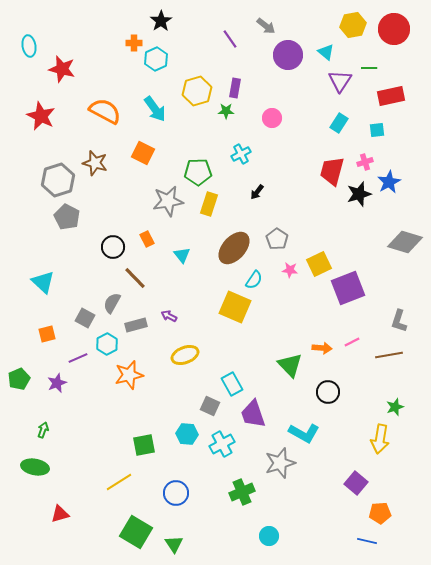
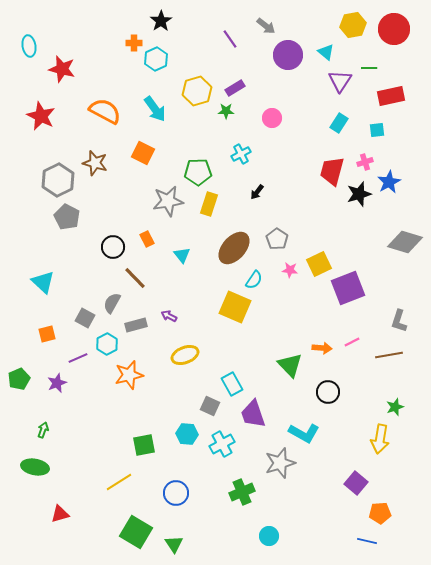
purple rectangle at (235, 88): rotated 48 degrees clockwise
gray hexagon at (58, 180): rotated 8 degrees counterclockwise
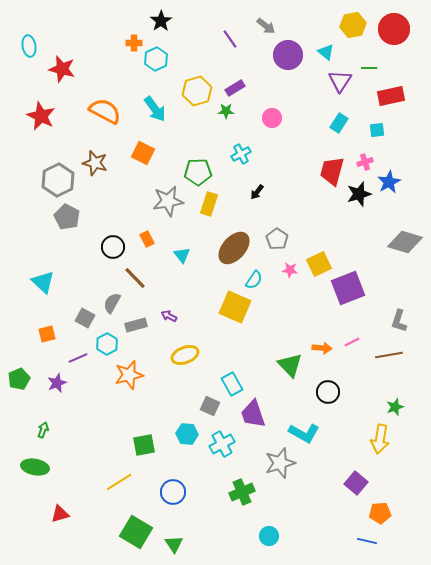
blue circle at (176, 493): moved 3 px left, 1 px up
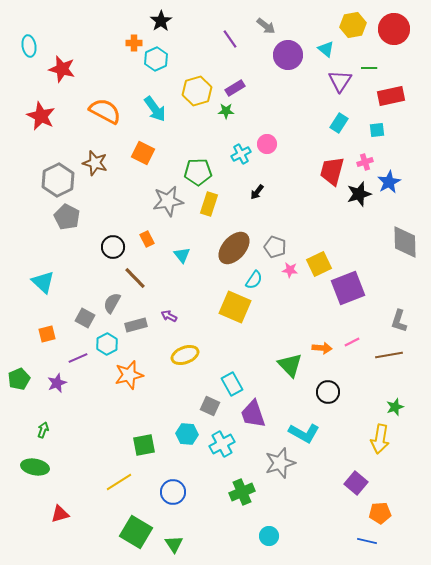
cyan triangle at (326, 52): moved 3 px up
pink circle at (272, 118): moved 5 px left, 26 px down
gray pentagon at (277, 239): moved 2 px left, 8 px down; rotated 15 degrees counterclockwise
gray diamond at (405, 242): rotated 72 degrees clockwise
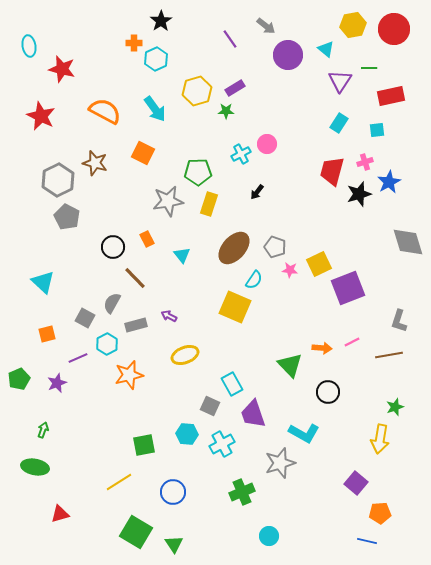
gray diamond at (405, 242): moved 3 px right; rotated 16 degrees counterclockwise
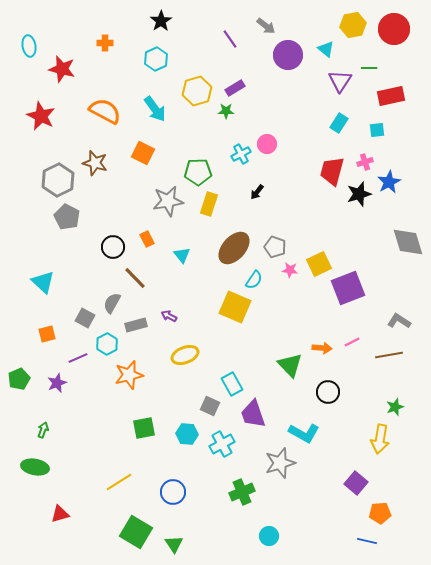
orange cross at (134, 43): moved 29 px left
gray L-shape at (399, 321): rotated 105 degrees clockwise
green square at (144, 445): moved 17 px up
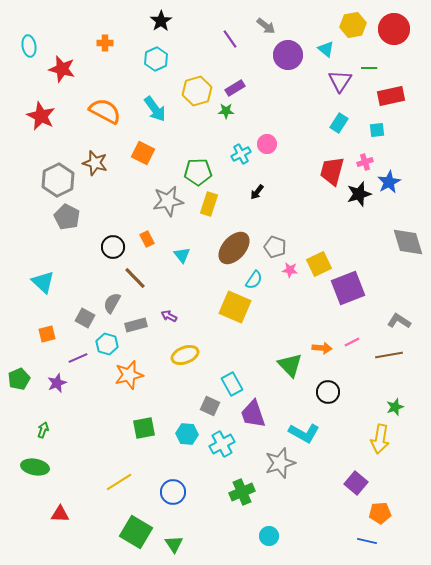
cyan hexagon at (107, 344): rotated 15 degrees counterclockwise
red triangle at (60, 514): rotated 18 degrees clockwise
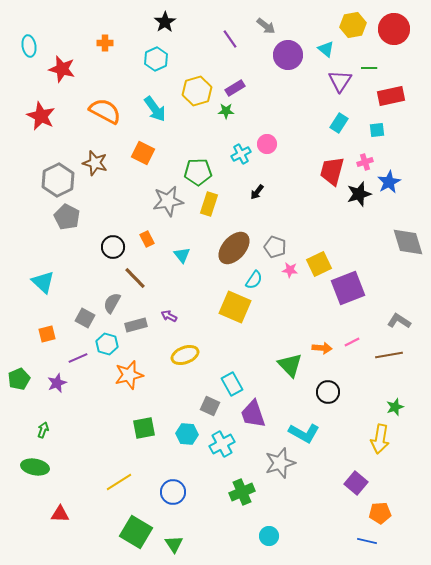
black star at (161, 21): moved 4 px right, 1 px down
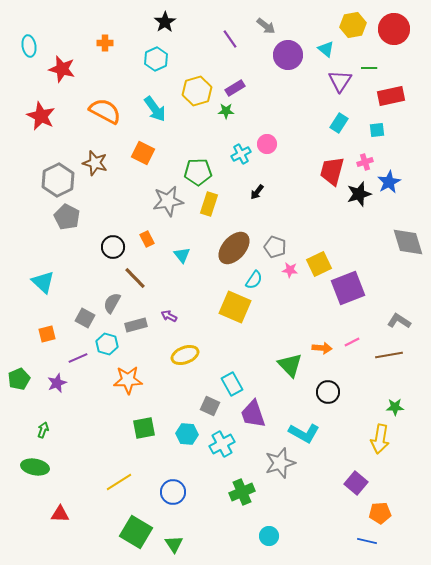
orange star at (129, 375): moved 1 px left, 5 px down; rotated 12 degrees clockwise
green star at (395, 407): rotated 18 degrees clockwise
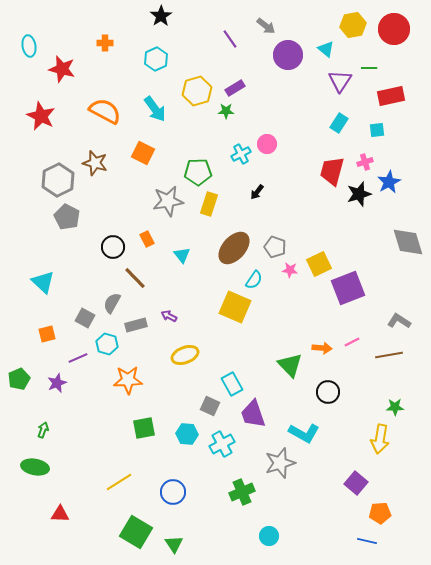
black star at (165, 22): moved 4 px left, 6 px up
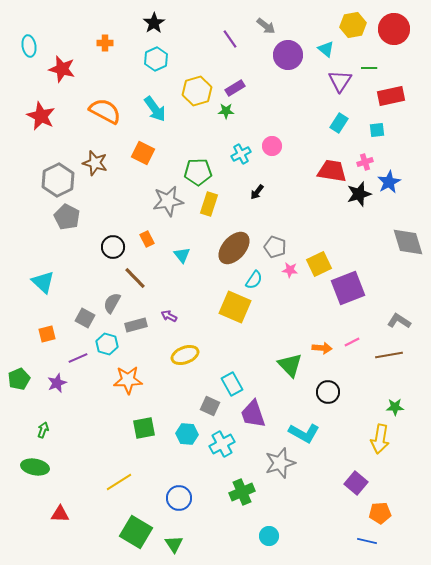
black star at (161, 16): moved 7 px left, 7 px down
pink circle at (267, 144): moved 5 px right, 2 px down
red trapezoid at (332, 171): rotated 84 degrees clockwise
blue circle at (173, 492): moved 6 px right, 6 px down
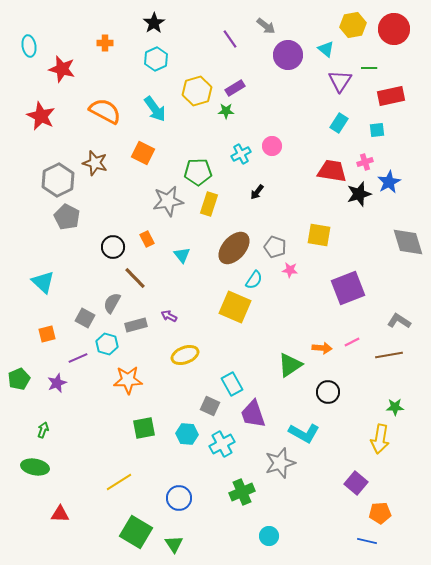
yellow square at (319, 264): moved 29 px up; rotated 35 degrees clockwise
green triangle at (290, 365): rotated 40 degrees clockwise
